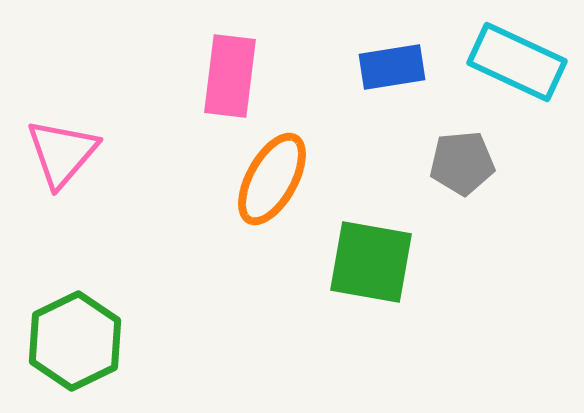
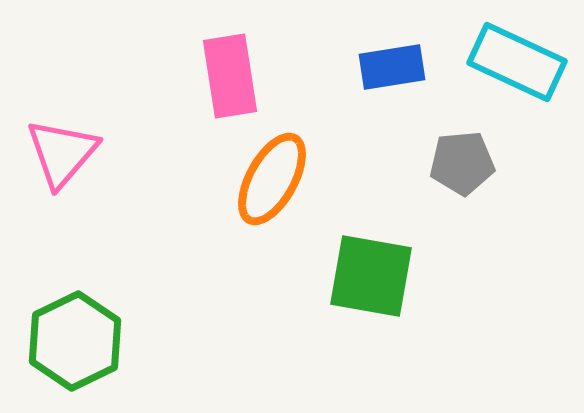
pink rectangle: rotated 16 degrees counterclockwise
green square: moved 14 px down
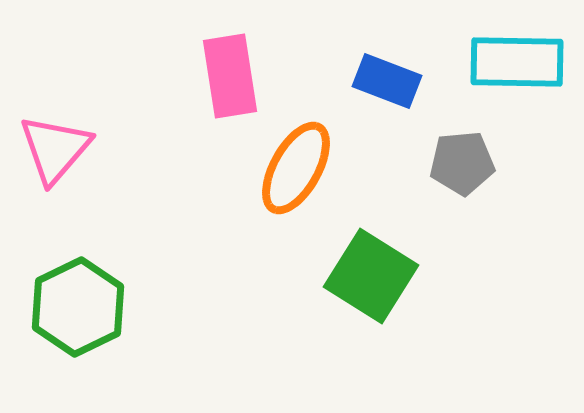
cyan rectangle: rotated 24 degrees counterclockwise
blue rectangle: moved 5 px left, 14 px down; rotated 30 degrees clockwise
pink triangle: moved 7 px left, 4 px up
orange ellipse: moved 24 px right, 11 px up
green square: rotated 22 degrees clockwise
green hexagon: moved 3 px right, 34 px up
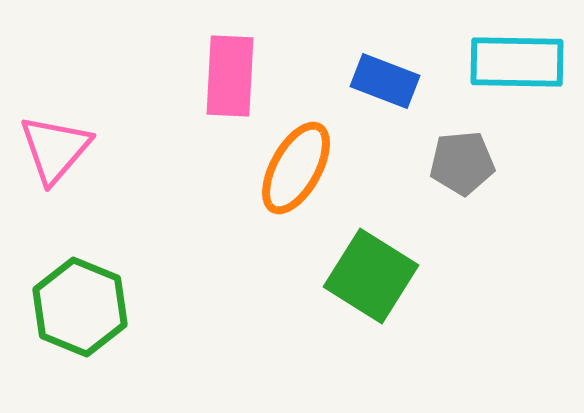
pink rectangle: rotated 12 degrees clockwise
blue rectangle: moved 2 px left
green hexagon: moved 2 px right; rotated 12 degrees counterclockwise
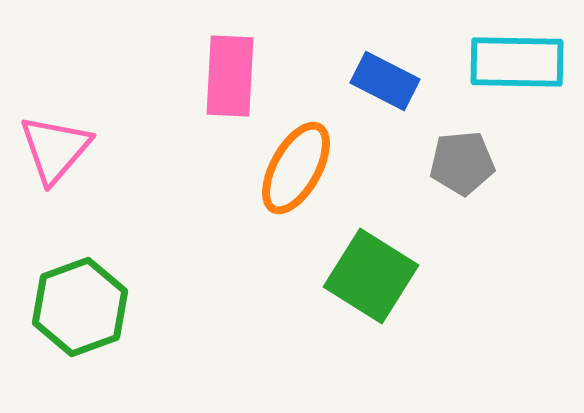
blue rectangle: rotated 6 degrees clockwise
green hexagon: rotated 18 degrees clockwise
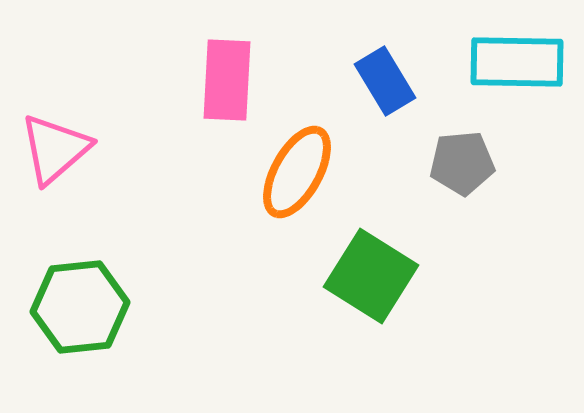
pink rectangle: moved 3 px left, 4 px down
blue rectangle: rotated 32 degrees clockwise
pink triangle: rotated 8 degrees clockwise
orange ellipse: moved 1 px right, 4 px down
green hexagon: rotated 14 degrees clockwise
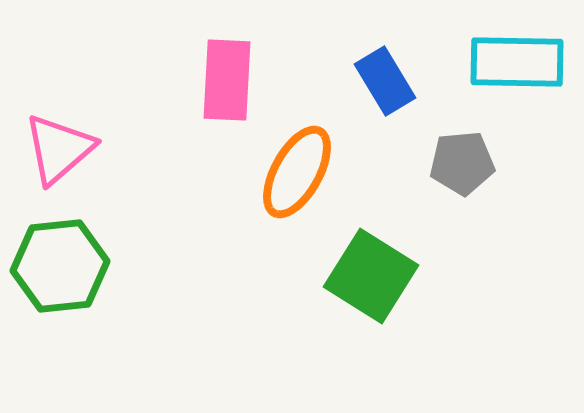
pink triangle: moved 4 px right
green hexagon: moved 20 px left, 41 px up
